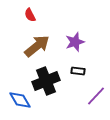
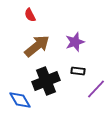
purple line: moved 7 px up
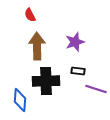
brown arrow: rotated 52 degrees counterclockwise
black cross: rotated 20 degrees clockwise
purple line: rotated 65 degrees clockwise
blue diamond: rotated 35 degrees clockwise
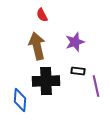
red semicircle: moved 12 px right
brown arrow: rotated 12 degrees counterclockwise
purple line: moved 3 px up; rotated 60 degrees clockwise
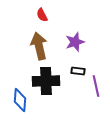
brown arrow: moved 2 px right
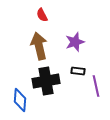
black cross: rotated 8 degrees counterclockwise
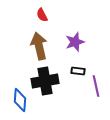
black cross: moved 1 px left
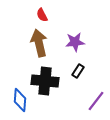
purple star: rotated 12 degrees clockwise
brown arrow: moved 3 px up
black rectangle: rotated 64 degrees counterclockwise
black cross: rotated 16 degrees clockwise
purple line: moved 15 px down; rotated 50 degrees clockwise
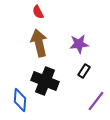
red semicircle: moved 4 px left, 3 px up
purple star: moved 4 px right, 2 px down
black rectangle: moved 6 px right
black cross: rotated 16 degrees clockwise
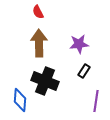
brown arrow: rotated 12 degrees clockwise
purple line: rotated 30 degrees counterclockwise
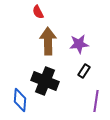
brown arrow: moved 9 px right, 2 px up
